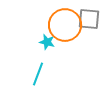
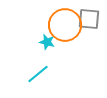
cyan line: rotated 30 degrees clockwise
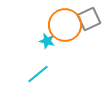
gray square: rotated 30 degrees counterclockwise
cyan star: moved 1 px up
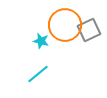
gray square: moved 11 px down
cyan star: moved 6 px left
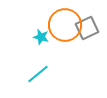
gray square: moved 2 px left, 2 px up
cyan star: moved 4 px up
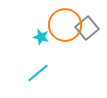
gray square: rotated 15 degrees counterclockwise
cyan line: moved 1 px up
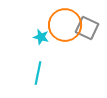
gray square: rotated 25 degrees counterclockwise
cyan line: rotated 40 degrees counterclockwise
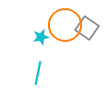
gray square: rotated 10 degrees clockwise
cyan star: rotated 28 degrees counterclockwise
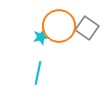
orange circle: moved 6 px left, 1 px down
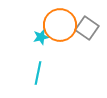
orange circle: moved 1 px right, 1 px up
